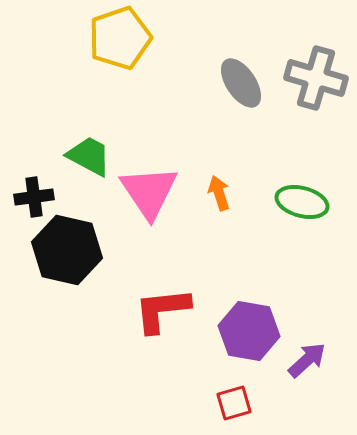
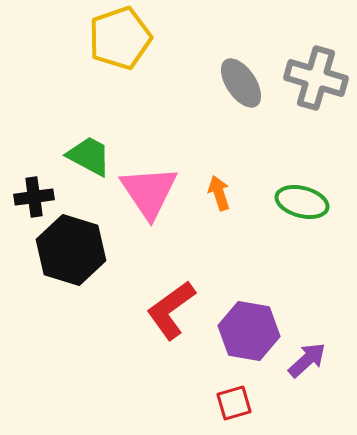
black hexagon: moved 4 px right; rotated 4 degrees clockwise
red L-shape: moved 9 px right; rotated 30 degrees counterclockwise
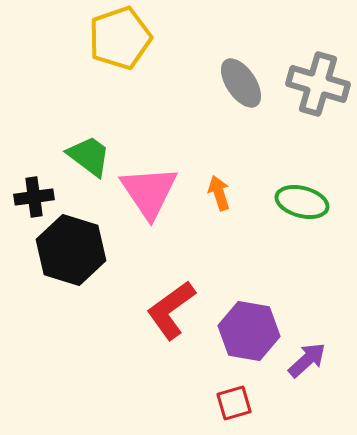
gray cross: moved 2 px right, 6 px down
green trapezoid: rotated 9 degrees clockwise
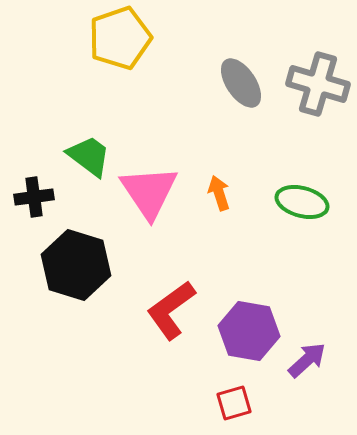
black hexagon: moved 5 px right, 15 px down
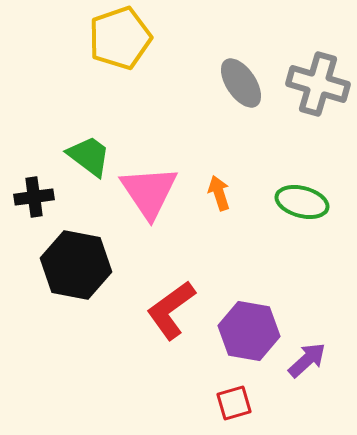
black hexagon: rotated 6 degrees counterclockwise
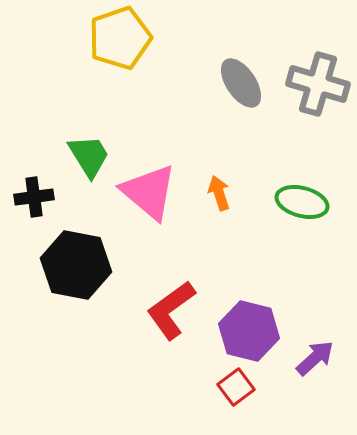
green trapezoid: rotated 21 degrees clockwise
pink triangle: rotated 16 degrees counterclockwise
purple hexagon: rotated 4 degrees clockwise
purple arrow: moved 8 px right, 2 px up
red square: moved 2 px right, 16 px up; rotated 21 degrees counterclockwise
